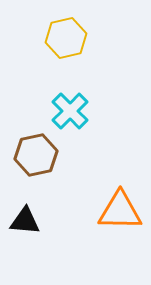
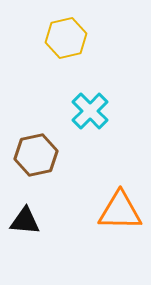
cyan cross: moved 20 px right
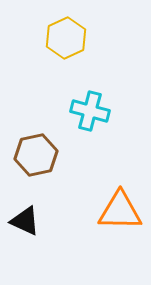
yellow hexagon: rotated 12 degrees counterclockwise
cyan cross: rotated 30 degrees counterclockwise
black triangle: rotated 20 degrees clockwise
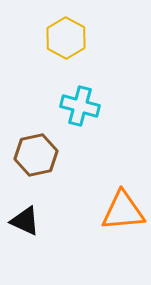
yellow hexagon: rotated 6 degrees counterclockwise
cyan cross: moved 10 px left, 5 px up
orange triangle: moved 3 px right; rotated 6 degrees counterclockwise
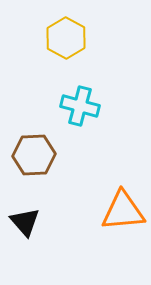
brown hexagon: moved 2 px left; rotated 9 degrees clockwise
black triangle: moved 1 px down; rotated 24 degrees clockwise
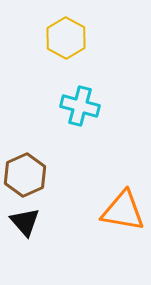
brown hexagon: moved 9 px left, 20 px down; rotated 21 degrees counterclockwise
orange triangle: rotated 15 degrees clockwise
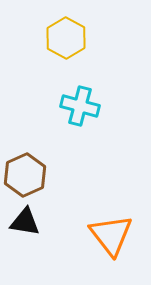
orange triangle: moved 12 px left, 24 px down; rotated 42 degrees clockwise
black triangle: rotated 40 degrees counterclockwise
